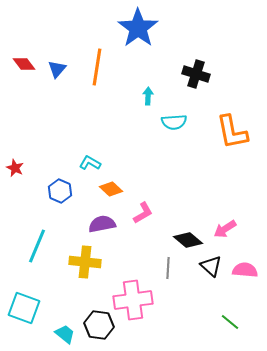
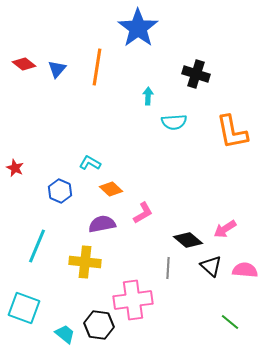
red diamond: rotated 15 degrees counterclockwise
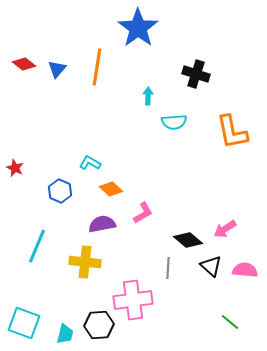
cyan square: moved 15 px down
black hexagon: rotated 12 degrees counterclockwise
cyan trapezoid: rotated 65 degrees clockwise
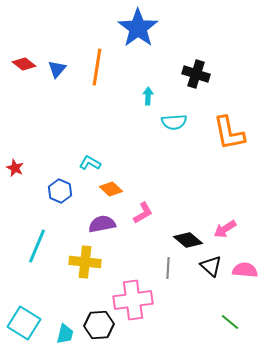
orange L-shape: moved 3 px left, 1 px down
cyan square: rotated 12 degrees clockwise
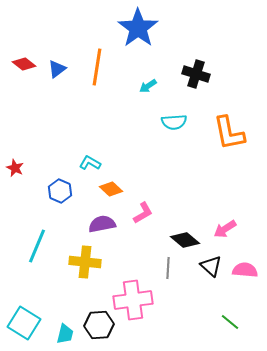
blue triangle: rotated 12 degrees clockwise
cyan arrow: moved 10 px up; rotated 126 degrees counterclockwise
black diamond: moved 3 px left
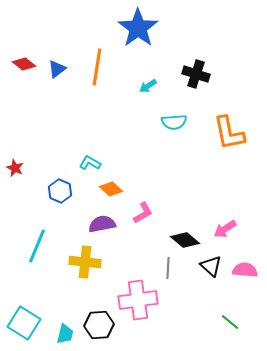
pink cross: moved 5 px right
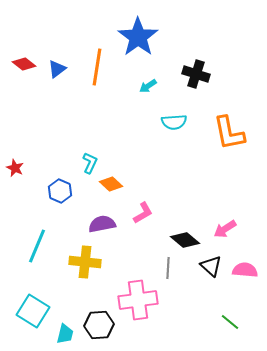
blue star: moved 9 px down
cyan L-shape: rotated 85 degrees clockwise
orange diamond: moved 5 px up
cyan square: moved 9 px right, 12 px up
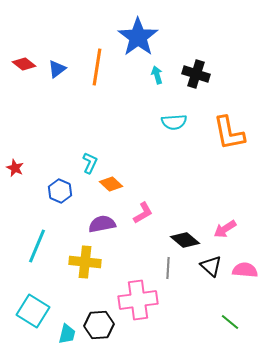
cyan arrow: moved 9 px right, 11 px up; rotated 108 degrees clockwise
cyan trapezoid: moved 2 px right
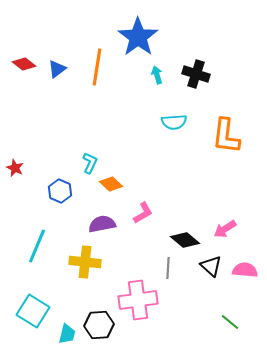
orange L-shape: moved 3 px left, 3 px down; rotated 18 degrees clockwise
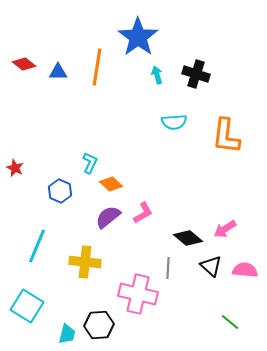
blue triangle: moved 1 px right, 3 px down; rotated 36 degrees clockwise
purple semicircle: moved 6 px right, 7 px up; rotated 28 degrees counterclockwise
black diamond: moved 3 px right, 2 px up
pink cross: moved 6 px up; rotated 21 degrees clockwise
cyan square: moved 6 px left, 5 px up
